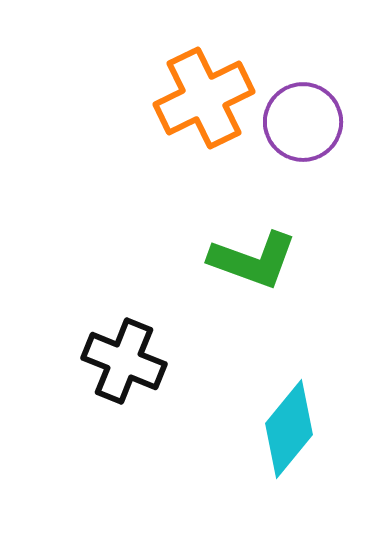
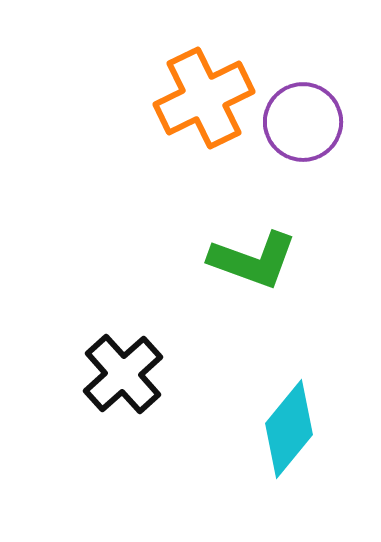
black cross: moved 1 px left, 13 px down; rotated 26 degrees clockwise
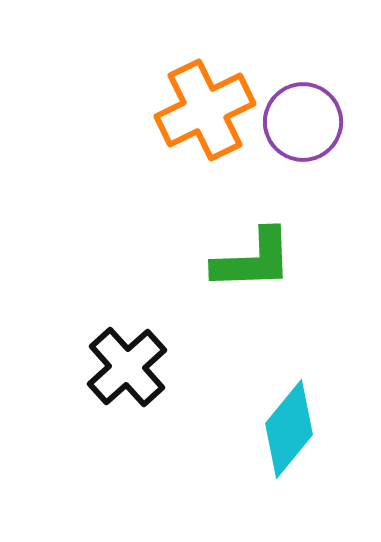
orange cross: moved 1 px right, 12 px down
green L-shape: rotated 22 degrees counterclockwise
black cross: moved 4 px right, 7 px up
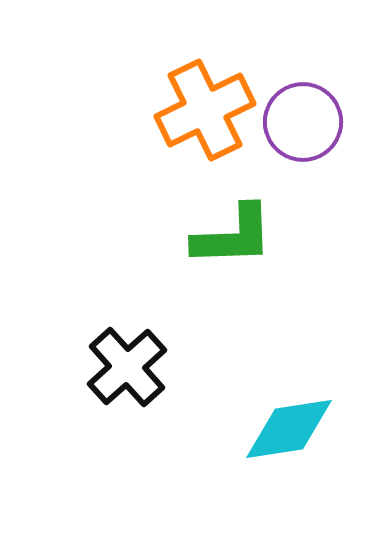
green L-shape: moved 20 px left, 24 px up
cyan diamond: rotated 42 degrees clockwise
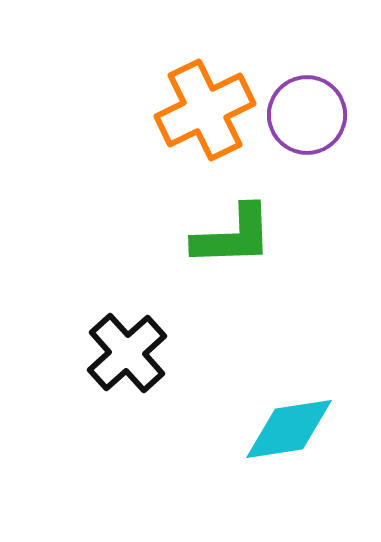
purple circle: moved 4 px right, 7 px up
black cross: moved 14 px up
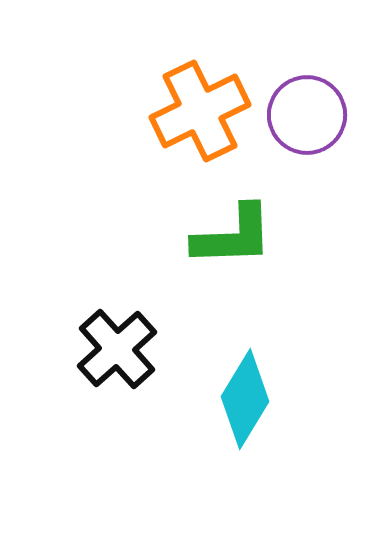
orange cross: moved 5 px left, 1 px down
black cross: moved 10 px left, 4 px up
cyan diamond: moved 44 px left, 30 px up; rotated 50 degrees counterclockwise
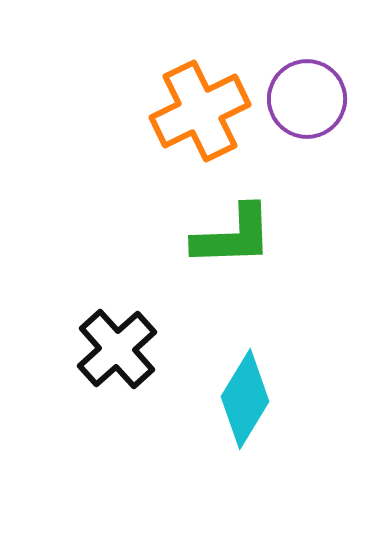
purple circle: moved 16 px up
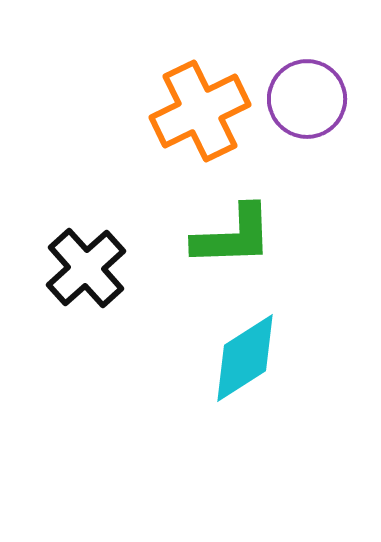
black cross: moved 31 px left, 81 px up
cyan diamond: moved 41 px up; rotated 26 degrees clockwise
